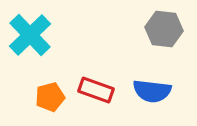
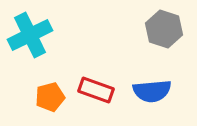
gray hexagon: rotated 12 degrees clockwise
cyan cross: rotated 18 degrees clockwise
blue semicircle: rotated 12 degrees counterclockwise
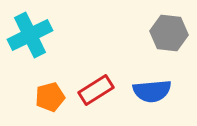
gray hexagon: moved 5 px right, 4 px down; rotated 12 degrees counterclockwise
red rectangle: rotated 52 degrees counterclockwise
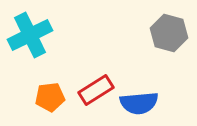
gray hexagon: rotated 9 degrees clockwise
blue semicircle: moved 13 px left, 12 px down
orange pentagon: rotated 8 degrees clockwise
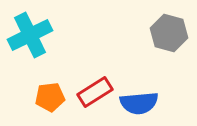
red rectangle: moved 1 px left, 2 px down
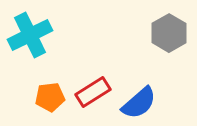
gray hexagon: rotated 15 degrees clockwise
red rectangle: moved 2 px left
blue semicircle: rotated 36 degrees counterclockwise
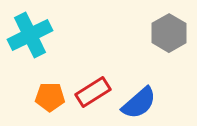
orange pentagon: rotated 8 degrees clockwise
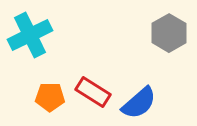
red rectangle: rotated 64 degrees clockwise
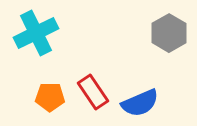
cyan cross: moved 6 px right, 2 px up
red rectangle: rotated 24 degrees clockwise
blue semicircle: moved 1 px right; rotated 18 degrees clockwise
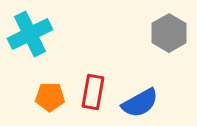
cyan cross: moved 6 px left, 1 px down
red rectangle: rotated 44 degrees clockwise
blue semicircle: rotated 6 degrees counterclockwise
